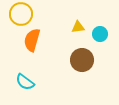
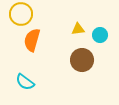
yellow triangle: moved 2 px down
cyan circle: moved 1 px down
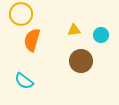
yellow triangle: moved 4 px left, 1 px down
cyan circle: moved 1 px right
brown circle: moved 1 px left, 1 px down
cyan semicircle: moved 1 px left, 1 px up
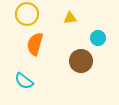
yellow circle: moved 6 px right
yellow triangle: moved 4 px left, 12 px up
cyan circle: moved 3 px left, 3 px down
orange semicircle: moved 3 px right, 4 px down
